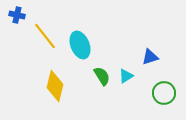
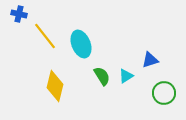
blue cross: moved 2 px right, 1 px up
cyan ellipse: moved 1 px right, 1 px up
blue triangle: moved 3 px down
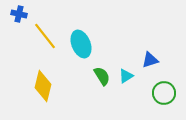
yellow diamond: moved 12 px left
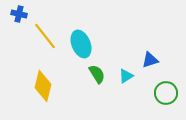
green semicircle: moved 5 px left, 2 px up
green circle: moved 2 px right
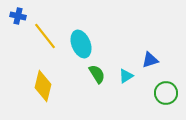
blue cross: moved 1 px left, 2 px down
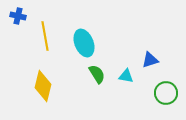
yellow line: rotated 28 degrees clockwise
cyan ellipse: moved 3 px right, 1 px up
cyan triangle: rotated 42 degrees clockwise
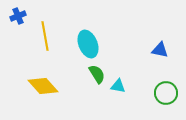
blue cross: rotated 35 degrees counterclockwise
cyan ellipse: moved 4 px right, 1 px down
blue triangle: moved 10 px right, 10 px up; rotated 30 degrees clockwise
cyan triangle: moved 8 px left, 10 px down
yellow diamond: rotated 56 degrees counterclockwise
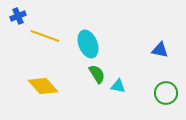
yellow line: rotated 60 degrees counterclockwise
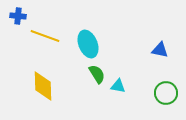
blue cross: rotated 28 degrees clockwise
yellow diamond: rotated 40 degrees clockwise
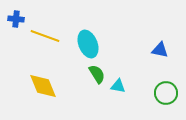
blue cross: moved 2 px left, 3 px down
yellow diamond: rotated 20 degrees counterclockwise
